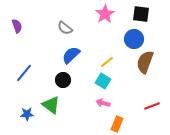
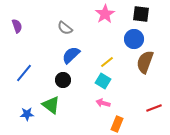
red line: moved 2 px right, 2 px down
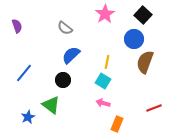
black square: moved 2 px right, 1 px down; rotated 36 degrees clockwise
yellow line: rotated 40 degrees counterclockwise
blue star: moved 1 px right, 3 px down; rotated 24 degrees counterclockwise
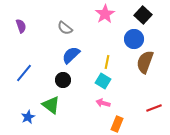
purple semicircle: moved 4 px right
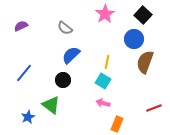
purple semicircle: rotated 96 degrees counterclockwise
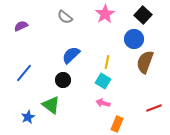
gray semicircle: moved 11 px up
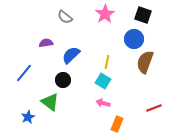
black square: rotated 24 degrees counterclockwise
purple semicircle: moved 25 px right, 17 px down; rotated 16 degrees clockwise
green triangle: moved 1 px left, 3 px up
